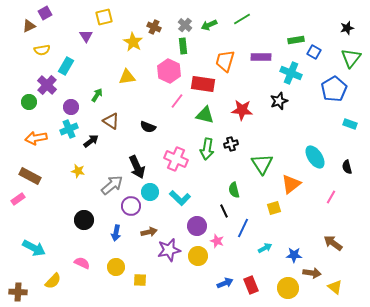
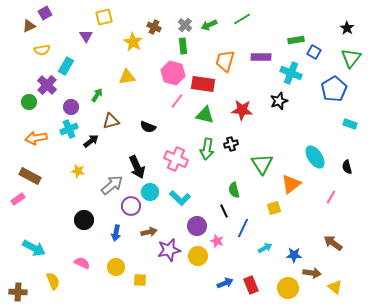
black star at (347, 28): rotated 24 degrees counterclockwise
pink hexagon at (169, 71): moved 4 px right, 2 px down; rotated 10 degrees counterclockwise
brown triangle at (111, 121): rotated 48 degrees counterclockwise
yellow semicircle at (53, 281): rotated 66 degrees counterclockwise
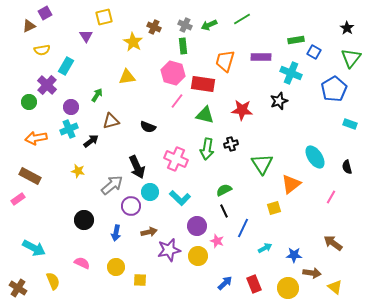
gray cross at (185, 25): rotated 16 degrees counterclockwise
green semicircle at (234, 190): moved 10 px left; rotated 77 degrees clockwise
blue arrow at (225, 283): rotated 21 degrees counterclockwise
red rectangle at (251, 285): moved 3 px right, 1 px up
brown cross at (18, 292): moved 4 px up; rotated 30 degrees clockwise
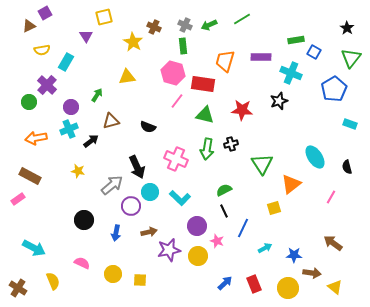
cyan rectangle at (66, 66): moved 4 px up
yellow circle at (116, 267): moved 3 px left, 7 px down
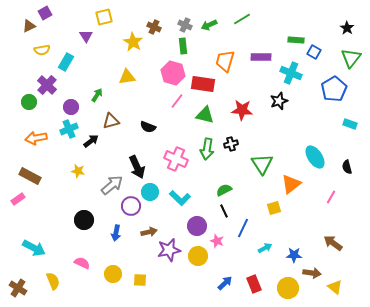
green rectangle at (296, 40): rotated 14 degrees clockwise
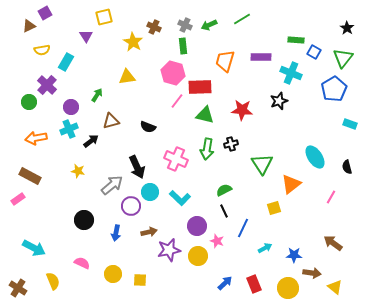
green triangle at (351, 58): moved 8 px left
red rectangle at (203, 84): moved 3 px left, 3 px down; rotated 10 degrees counterclockwise
